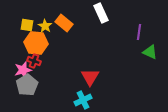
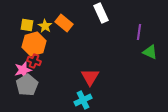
orange hexagon: moved 2 px left, 1 px down; rotated 20 degrees counterclockwise
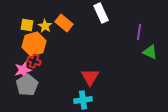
cyan cross: rotated 18 degrees clockwise
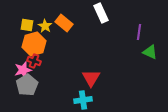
red triangle: moved 1 px right, 1 px down
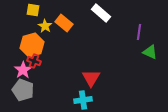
white rectangle: rotated 24 degrees counterclockwise
yellow square: moved 6 px right, 15 px up
orange hexagon: moved 2 px left, 1 px down
pink star: rotated 18 degrees counterclockwise
gray pentagon: moved 4 px left, 5 px down; rotated 20 degrees counterclockwise
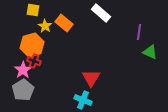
gray pentagon: rotated 20 degrees clockwise
cyan cross: rotated 30 degrees clockwise
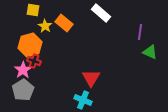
purple line: moved 1 px right
orange hexagon: moved 2 px left
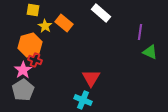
red cross: moved 1 px right, 1 px up
